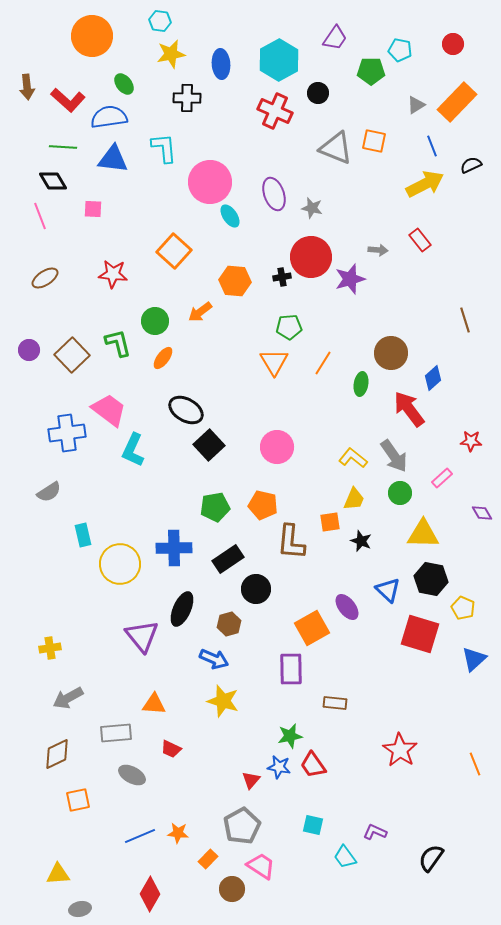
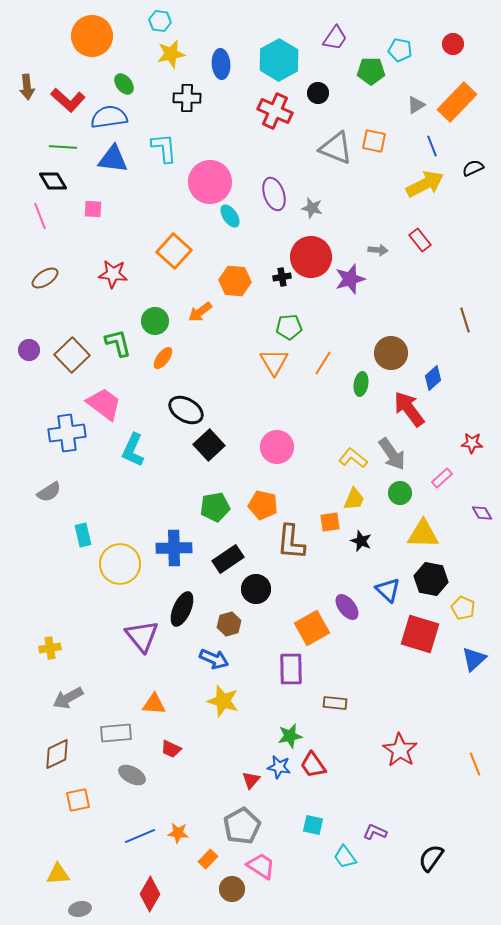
black semicircle at (471, 165): moved 2 px right, 3 px down
pink trapezoid at (109, 410): moved 5 px left, 6 px up
red star at (471, 441): moved 1 px right, 2 px down
gray arrow at (394, 456): moved 2 px left, 2 px up
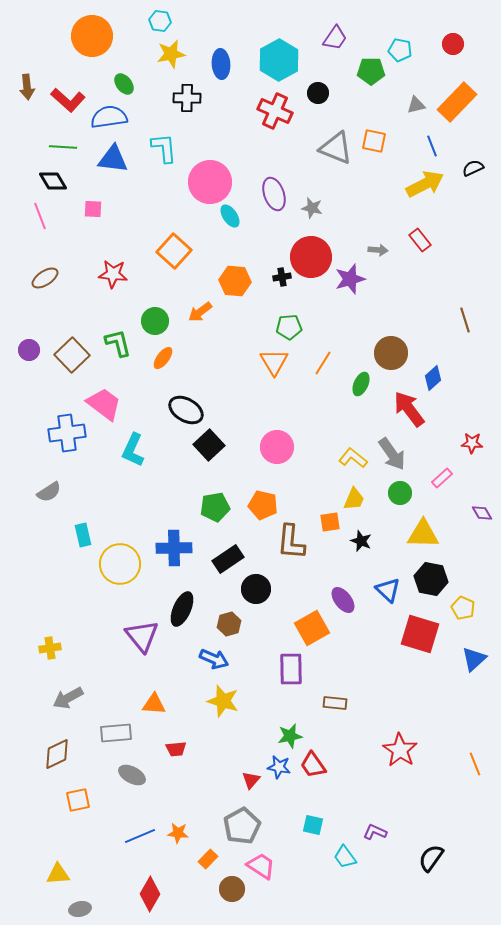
gray triangle at (416, 105): rotated 18 degrees clockwise
green ellipse at (361, 384): rotated 15 degrees clockwise
purple ellipse at (347, 607): moved 4 px left, 7 px up
red trapezoid at (171, 749): moved 5 px right; rotated 30 degrees counterclockwise
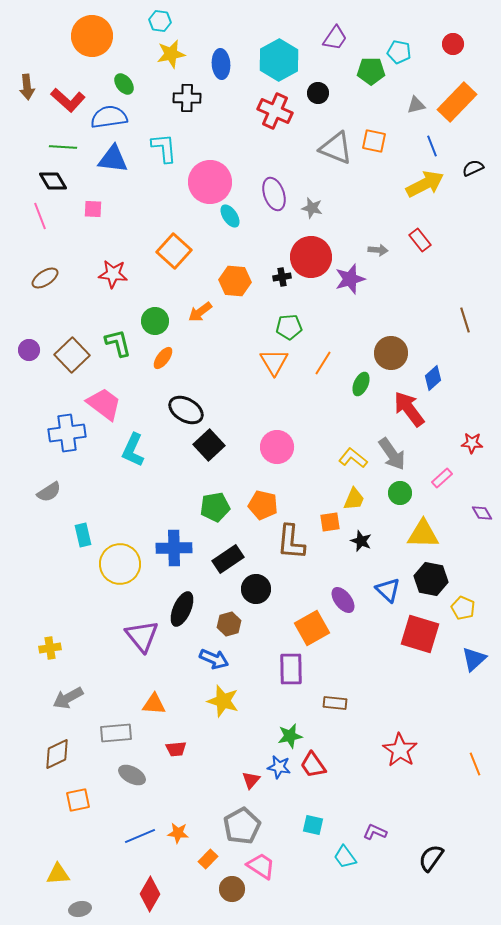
cyan pentagon at (400, 50): moved 1 px left, 2 px down
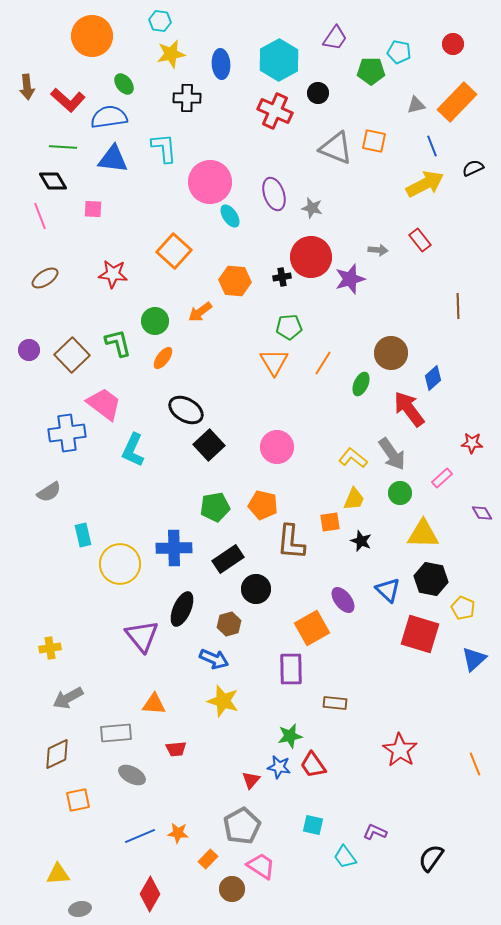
brown line at (465, 320): moved 7 px left, 14 px up; rotated 15 degrees clockwise
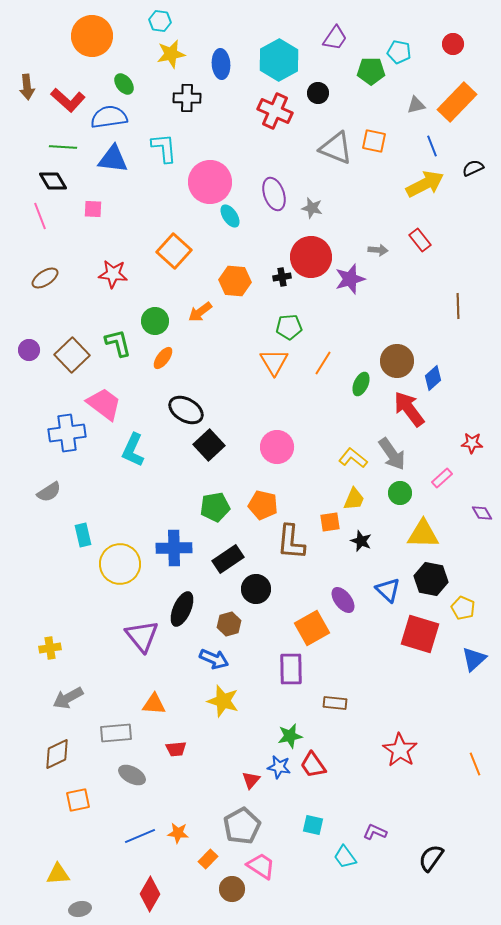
brown circle at (391, 353): moved 6 px right, 8 px down
